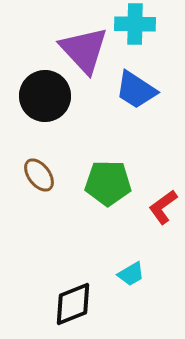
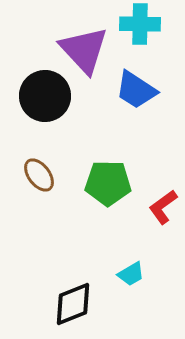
cyan cross: moved 5 px right
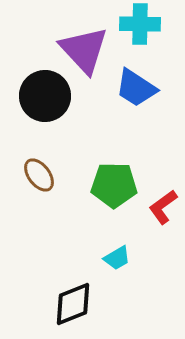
blue trapezoid: moved 2 px up
green pentagon: moved 6 px right, 2 px down
cyan trapezoid: moved 14 px left, 16 px up
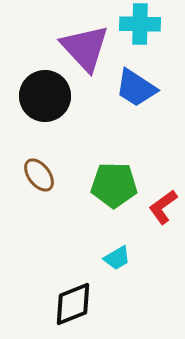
purple triangle: moved 1 px right, 2 px up
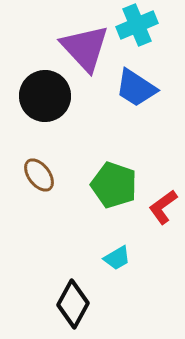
cyan cross: moved 3 px left, 1 px down; rotated 24 degrees counterclockwise
green pentagon: rotated 18 degrees clockwise
black diamond: rotated 39 degrees counterclockwise
